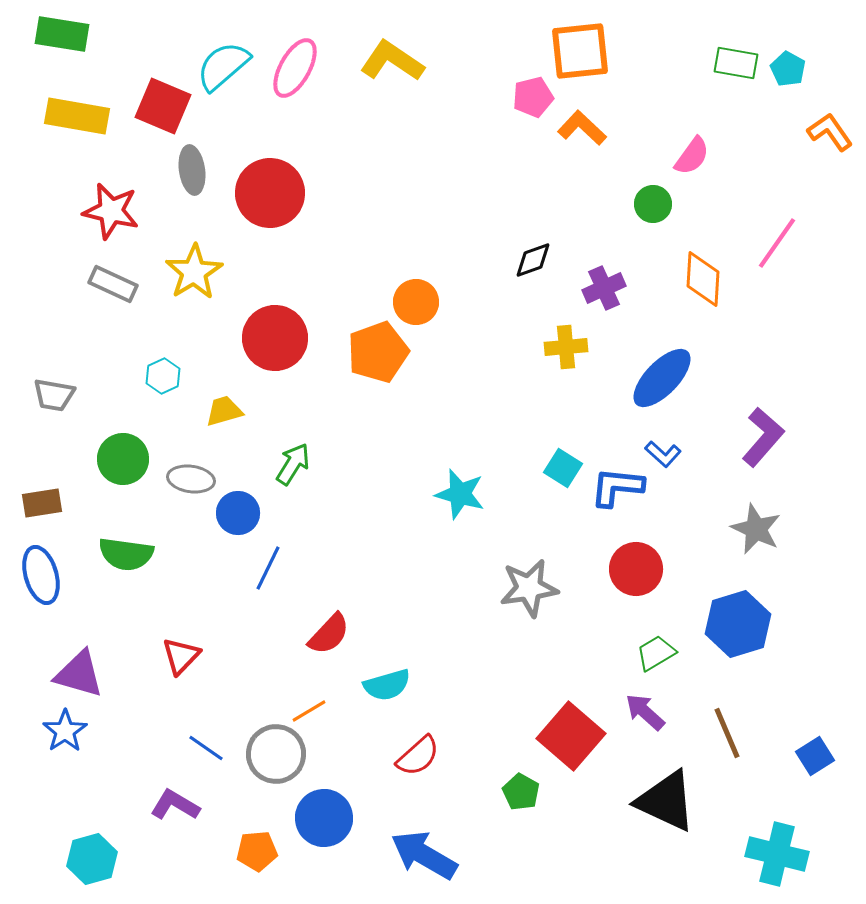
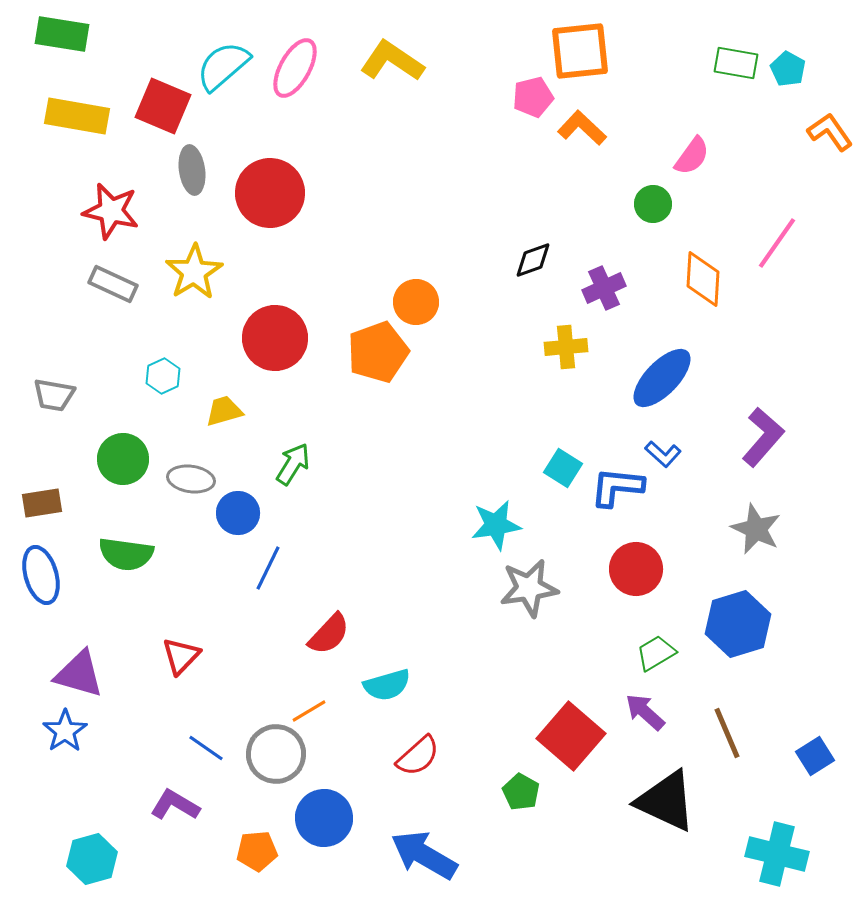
cyan star at (460, 494): moved 36 px right, 31 px down; rotated 24 degrees counterclockwise
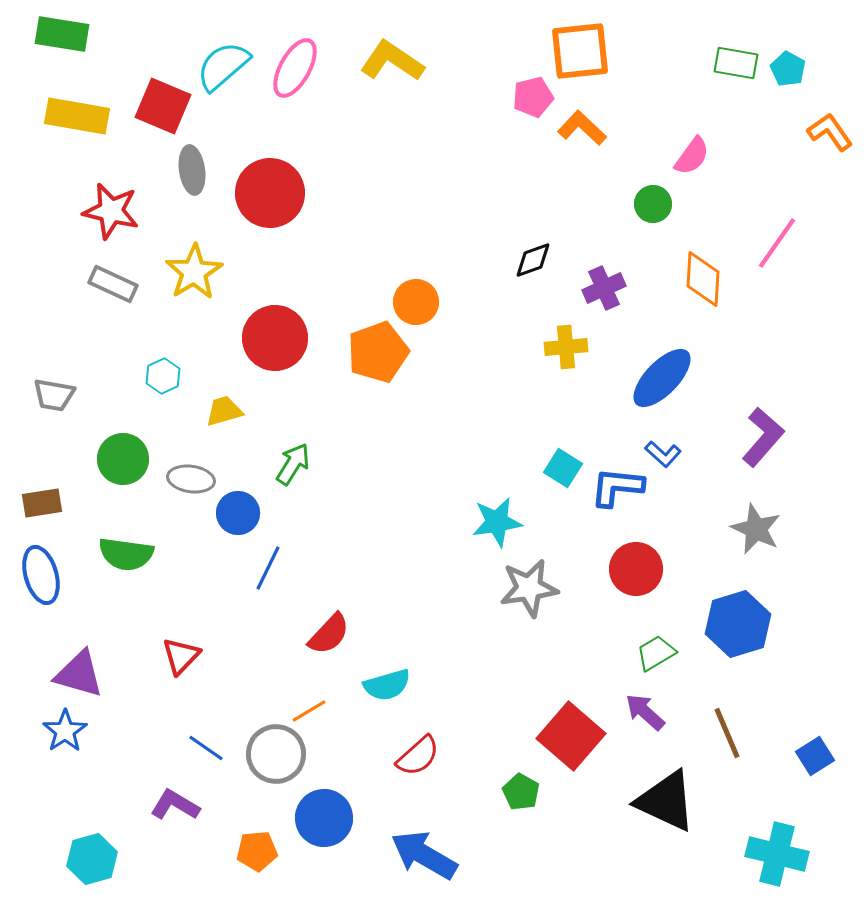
cyan star at (496, 525): moved 1 px right, 3 px up
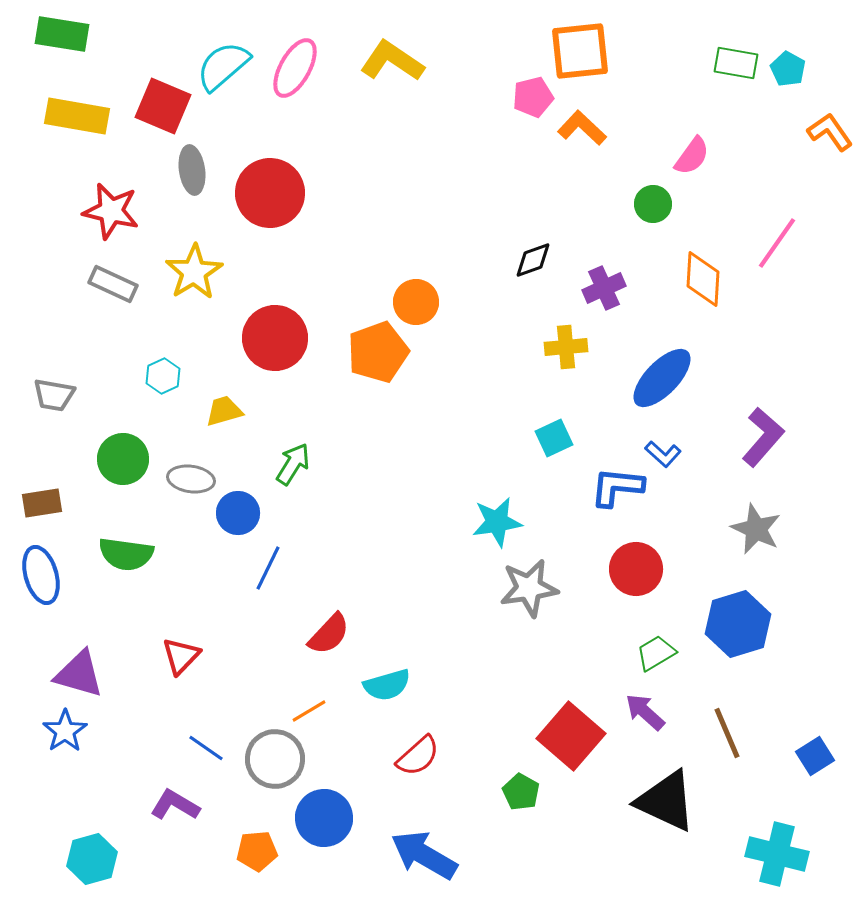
cyan square at (563, 468): moved 9 px left, 30 px up; rotated 33 degrees clockwise
gray circle at (276, 754): moved 1 px left, 5 px down
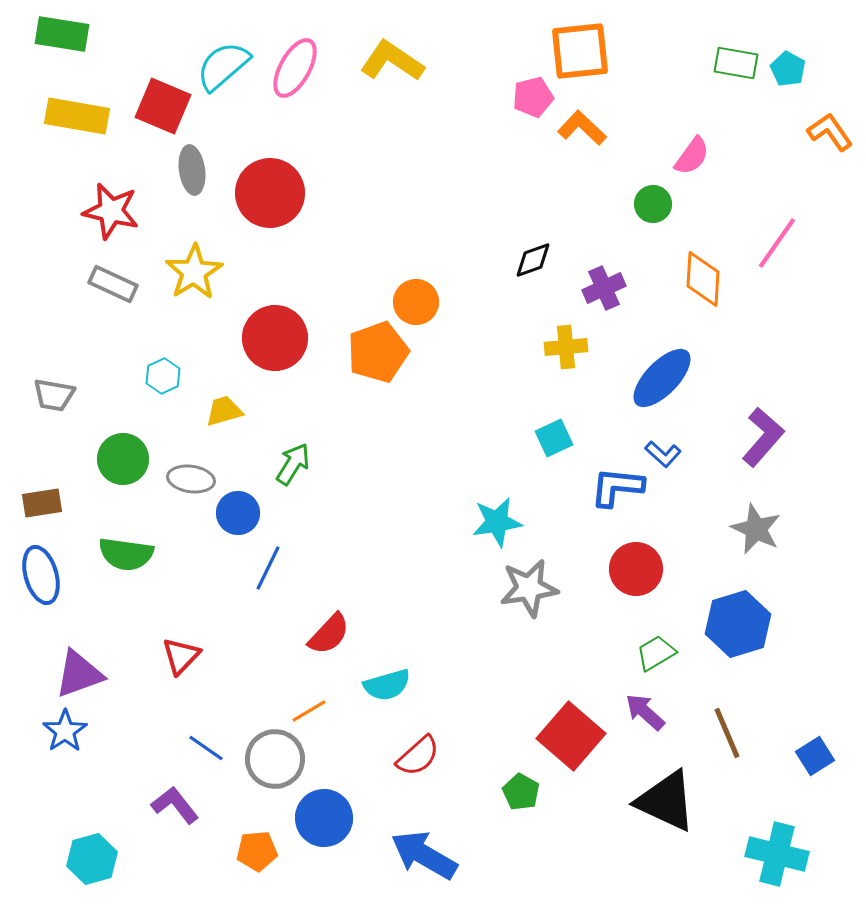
purple triangle at (79, 674): rotated 36 degrees counterclockwise
purple L-shape at (175, 805): rotated 21 degrees clockwise
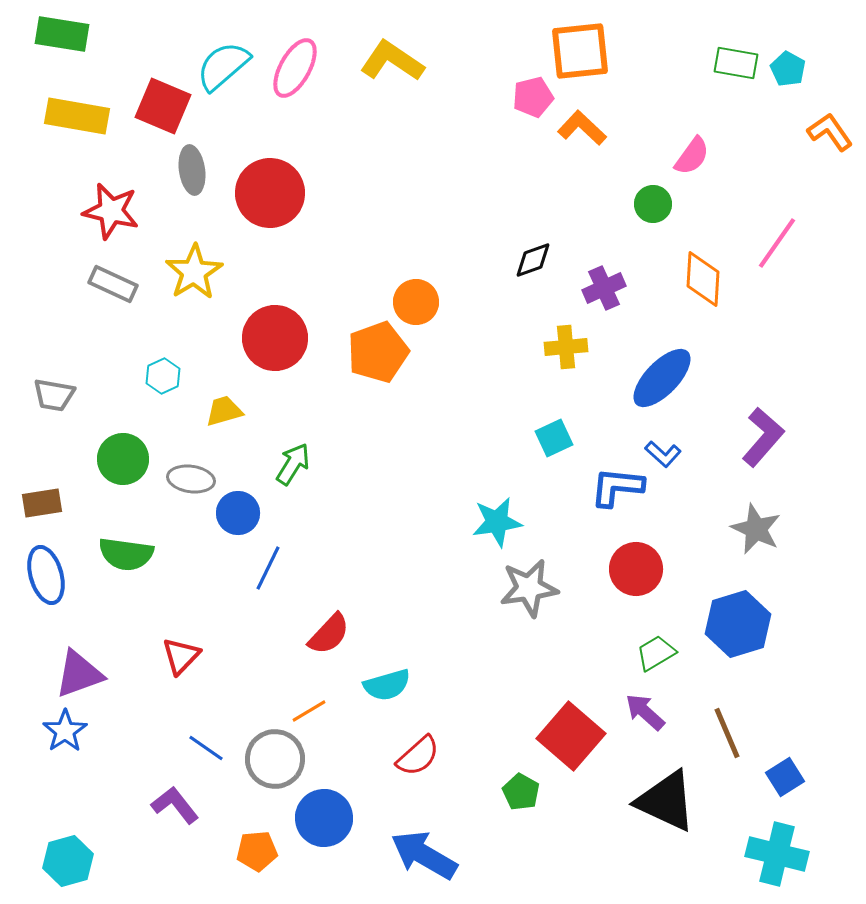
blue ellipse at (41, 575): moved 5 px right
blue square at (815, 756): moved 30 px left, 21 px down
cyan hexagon at (92, 859): moved 24 px left, 2 px down
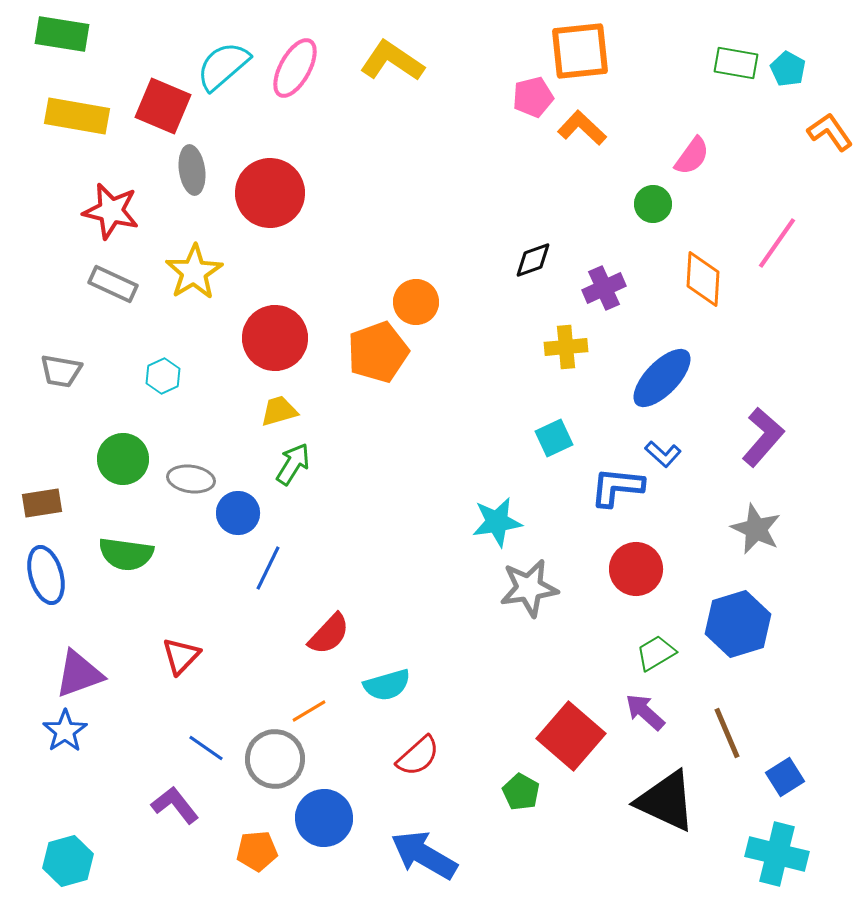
gray trapezoid at (54, 395): moved 7 px right, 24 px up
yellow trapezoid at (224, 411): moved 55 px right
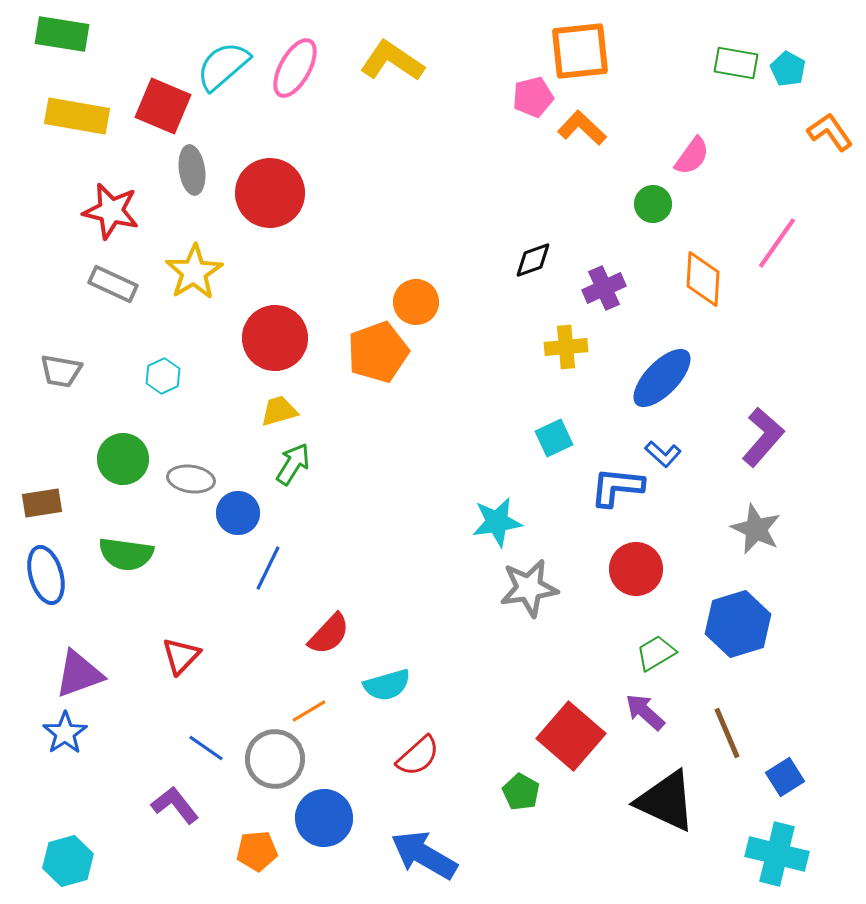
blue star at (65, 731): moved 2 px down
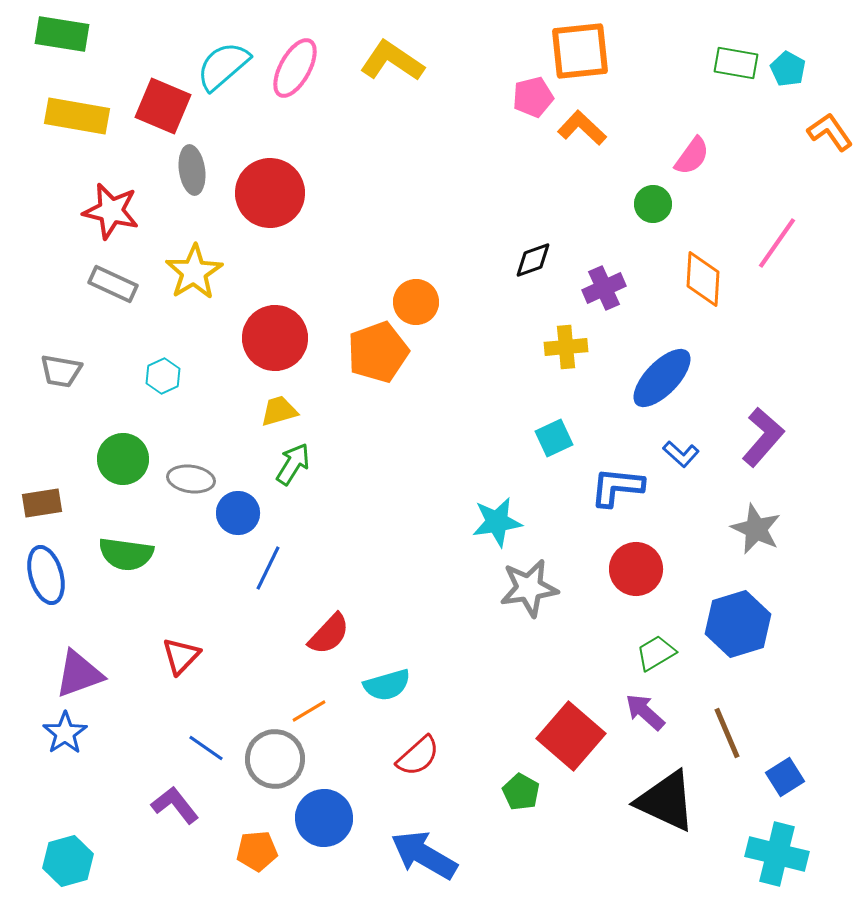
blue L-shape at (663, 454): moved 18 px right
